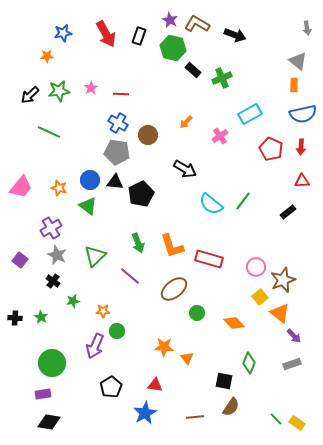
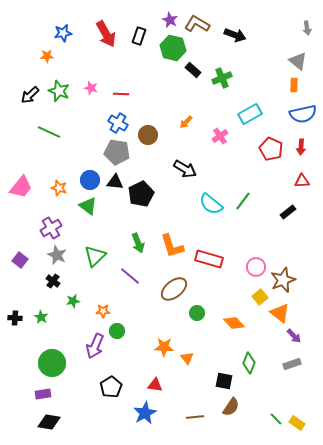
pink star at (91, 88): rotated 24 degrees counterclockwise
green star at (59, 91): rotated 30 degrees clockwise
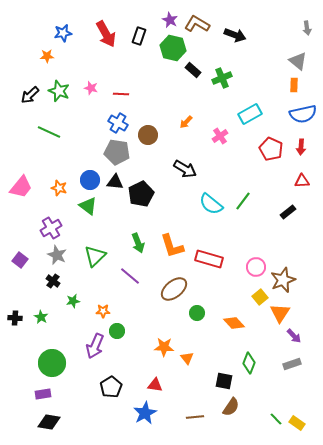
orange triangle at (280, 313): rotated 25 degrees clockwise
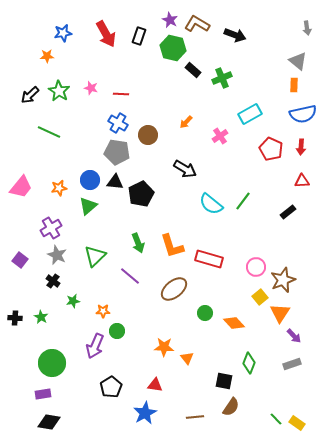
green star at (59, 91): rotated 10 degrees clockwise
orange star at (59, 188): rotated 28 degrees counterclockwise
green triangle at (88, 206): rotated 42 degrees clockwise
green circle at (197, 313): moved 8 px right
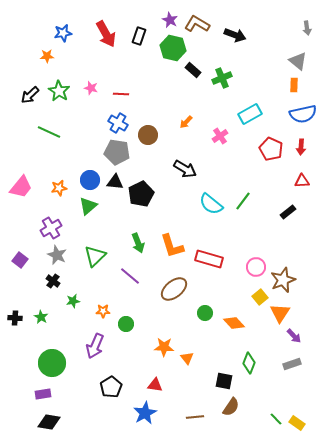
green circle at (117, 331): moved 9 px right, 7 px up
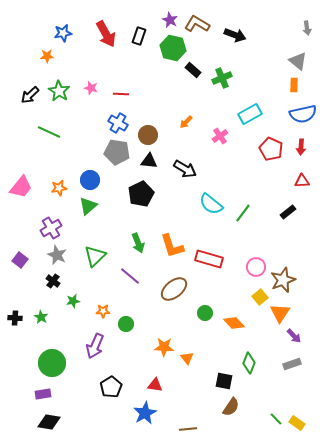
black triangle at (115, 182): moved 34 px right, 21 px up
green line at (243, 201): moved 12 px down
brown line at (195, 417): moved 7 px left, 12 px down
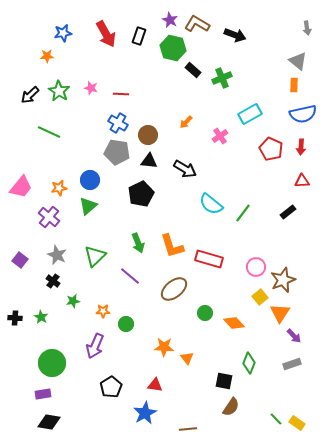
purple cross at (51, 228): moved 2 px left, 11 px up; rotated 20 degrees counterclockwise
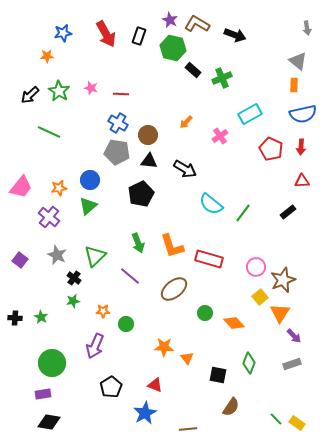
black cross at (53, 281): moved 21 px right, 3 px up
black square at (224, 381): moved 6 px left, 6 px up
red triangle at (155, 385): rotated 14 degrees clockwise
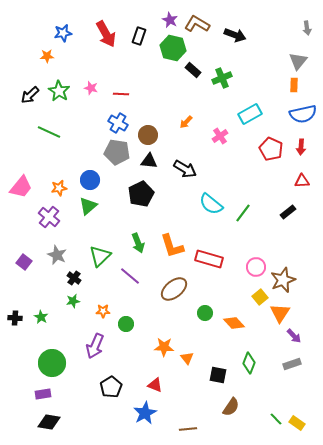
gray triangle at (298, 61): rotated 30 degrees clockwise
green triangle at (95, 256): moved 5 px right
purple square at (20, 260): moved 4 px right, 2 px down
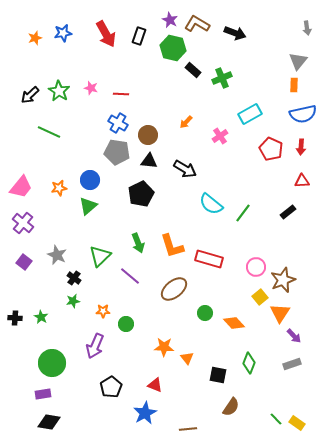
black arrow at (235, 35): moved 2 px up
orange star at (47, 56): moved 12 px left, 18 px up; rotated 16 degrees counterclockwise
purple cross at (49, 217): moved 26 px left, 6 px down
